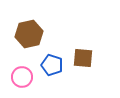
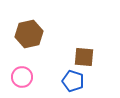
brown square: moved 1 px right, 1 px up
blue pentagon: moved 21 px right, 16 px down
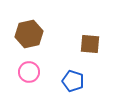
brown square: moved 6 px right, 13 px up
pink circle: moved 7 px right, 5 px up
